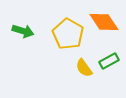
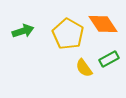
orange diamond: moved 1 px left, 2 px down
green arrow: rotated 35 degrees counterclockwise
green rectangle: moved 2 px up
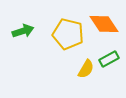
orange diamond: moved 1 px right
yellow pentagon: rotated 16 degrees counterclockwise
yellow semicircle: moved 2 px right, 1 px down; rotated 114 degrees counterclockwise
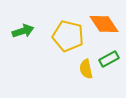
yellow pentagon: moved 2 px down
yellow semicircle: rotated 138 degrees clockwise
